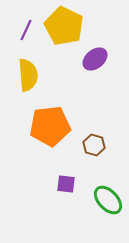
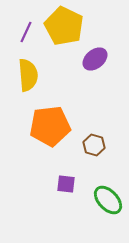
purple line: moved 2 px down
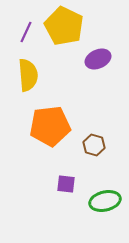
purple ellipse: moved 3 px right; rotated 15 degrees clockwise
green ellipse: moved 3 px left, 1 px down; rotated 60 degrees counterclockwise
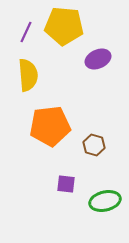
yellow pentagon: rotated 21 degrees counterclockwise
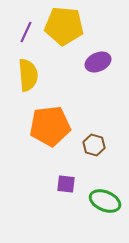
purple ellipse: moved 3 px down
green ellipse: rotated 36 degrees clockwise
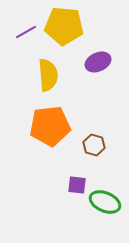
purple line: rotated 35 degrees clockwise
yellow semicircle: moved 20 px right
purple square: moved 11 px right, 1 px down
green ellipse: moved 1 px down
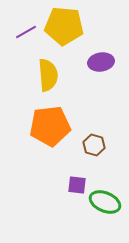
purple ellipse: moved 3 px right; rotated 15 degrees clockwise
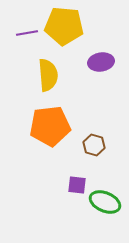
purple line: moved 1 px right, 1 px down; rotated 20 degrees clockwise
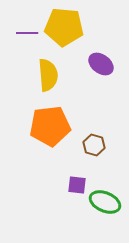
yellow pentagon: moved 1 px down
purple line: rotated 10 degrees clockwise
purple ellipse: moved 2 px down; rotated 45 degrees clockwise
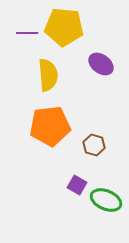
purple square: rotated 24 degrees clockwise
green ellipse: moved 1 px right, 2 px up
